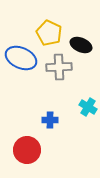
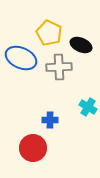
red circle: moved 6 px right, 2 px up
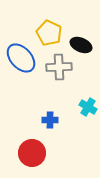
blue ellipse: rotated 24 degrees clockwise
red circle: moved 1 px left, 5 px down
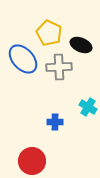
blue ellipse: moved 2 px right, 1 px down
blue cross: moved 5 px right, 2 px down
red circle: moved 8 px down
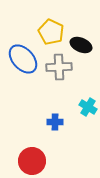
yellow pentagon: moved 2 px right, 1 px up
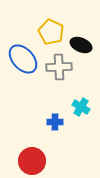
cyan cross: moved 7 px left
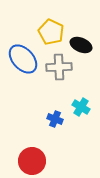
blue cross: moved 3 px up; rotated 21 degrees clockwise
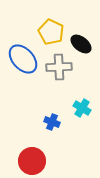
black ellipse: moved 1 px up; rotated 15 degrees clockwise
cyan cross: moved 1 px right, 1 px down
blue cross: moved 3 px left, 3 px down
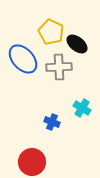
black ellipse: moved 4 px left
red circle: moved 1 px down
